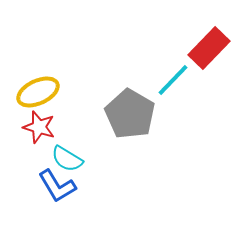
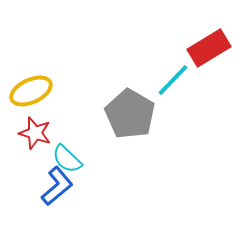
red rectangle: rotated 15 degrees clockwise
yellow ellipse: moved 7 px left, 1 px up
red star: moved 4 px left, 6 px down
cyan semicircle: rotated 12 degrees clockwise
blue L-shape: rotated 99 degrees counterclockwise
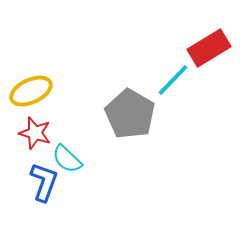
blue L-shape: moved 13 px left, 4 px up; rotated 30 degrees counterclockwise
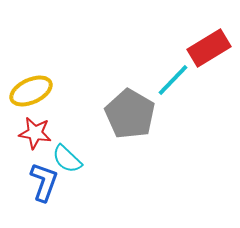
red star: rotated 8 degrees counterclockwise
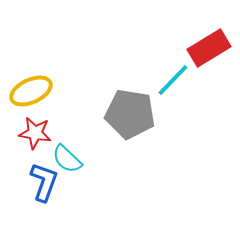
gray pentagon: rotated 21 degrees counterclockwise
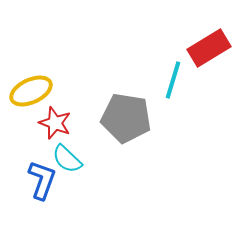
cyan line: rotated 27 degrees counterclockwise
gray pentagon: moved 4 px left, 4 px down
red star: moved 20 px right, 10 px up; rotated 12 degrees clockwise
blue L-shape: moved 2 px left, 2 px up
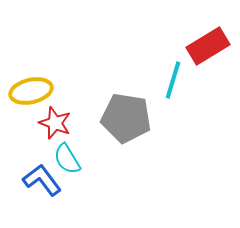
red rectangle: moved 1 px left, 2 px up
yellow ellipse: rotated 12 degrees clockwise
cyan semicircle: rotated 16 degrees clockwise
blue L-shape: rotated 57 degrees counterclockwise
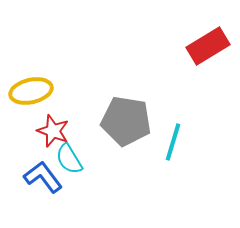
cyan line: moved 62 px down
gray pentagon: moved 3 px down
red star: moved 2 px left, 8 px down
cyan semicircle: moved 2 px right
blue L-shape: moved 1 px right, 3 px up
